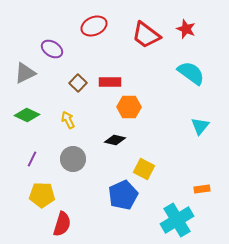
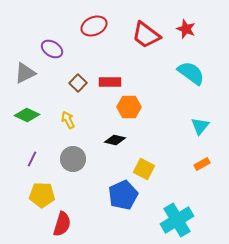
orange rectangle: moved 25 px up; rotated 21 degrees counterclockwise
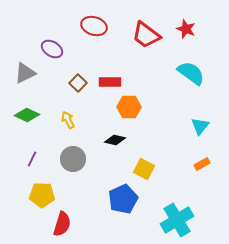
red ellipse: rotated 40 degrees clockwise
blue pentagon: moved 4 px down
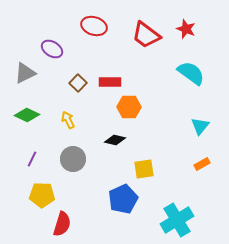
yellow square: rotated 35 degrees counterclockwise
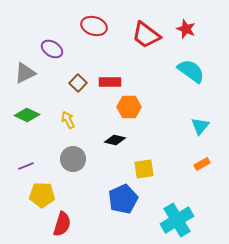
cyan semicircle: moved 2 px up
purple line: moved 6 px left, 7 px down; rotated 42 degrees clockwise
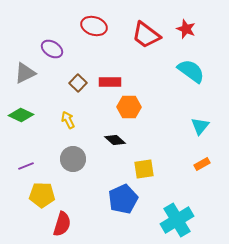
green diamond: moved 6 px left
black diamond: rotated 30 degrees clockwise
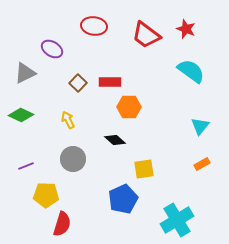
red ellipse: rotated 10 degrees counterclockwise
yellow pentagon: moved 4 px right
